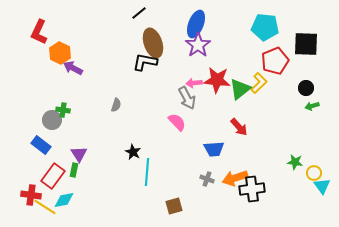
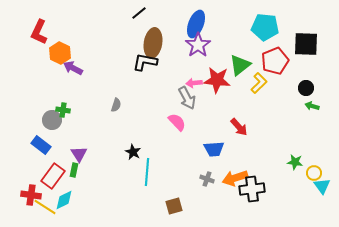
brown ellipse: rotated 28 degrees clockwise
green triangle: moved 24 px up
green arrow: rotated 32 degrees clockwise
cyan diamond: rotated 15 degrees counterclockwise
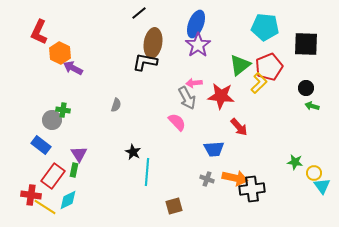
red pentagon: moved 6 px left, 6 px down
red star: moved 4 px right, 16 px down
orange arrow: rotated 150 degrees counterclockwise
cyan diamond: moved 4 px right
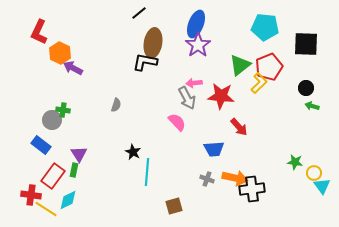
yellow line: moved 1 px right, 2 px down
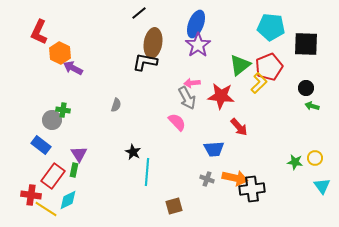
cyan pentagon: moved 6 px right
pink arrow: moved 2 px left
yellow circle: moved 1 px right, 15 px up
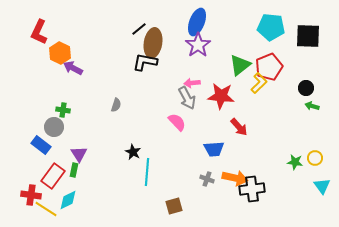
black line: moved 16 px down
blue ellipse: moved 1 px right, 2 px up
black square: moved 2 px right, 8 px up
gray circle: moved 2 px right, 7 px down
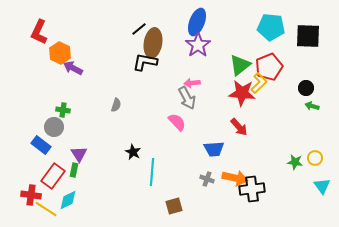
red star: moved 21 px right, 3 px up
cyan line: moved 5 px right
